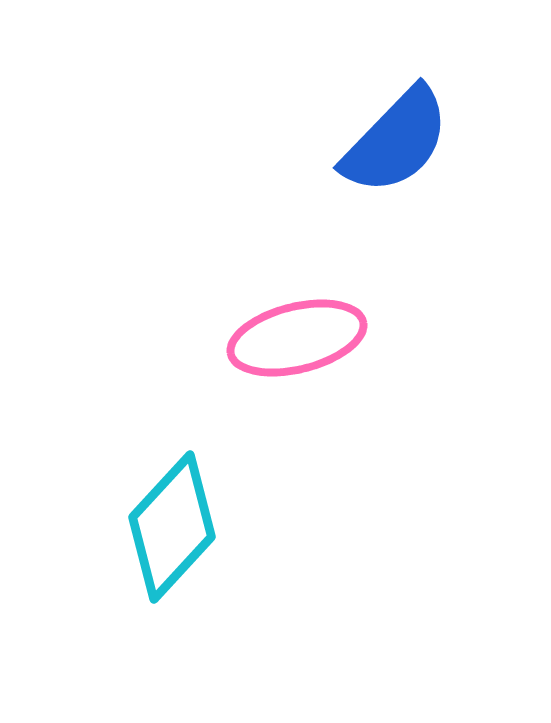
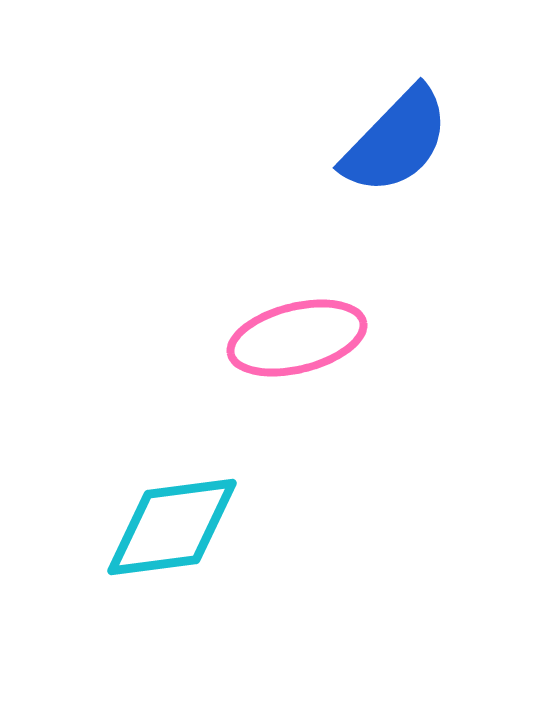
cyan diamond: rotated 40 degrees clockwise
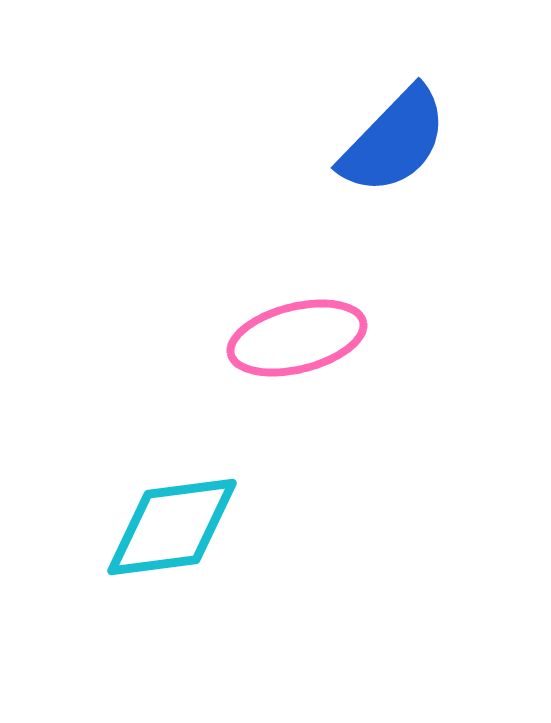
blue semicircle: moved 2 px left
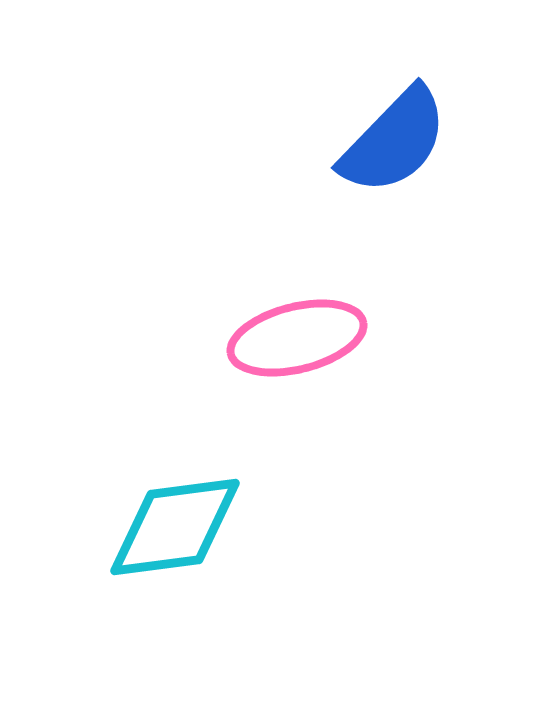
cyan diamond: moved 3 px right
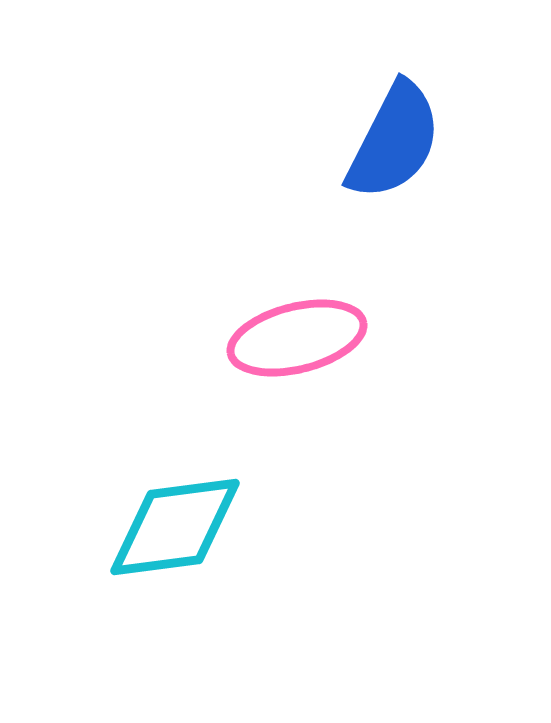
blue semicircle: rotated 17 degrees counterclockwise
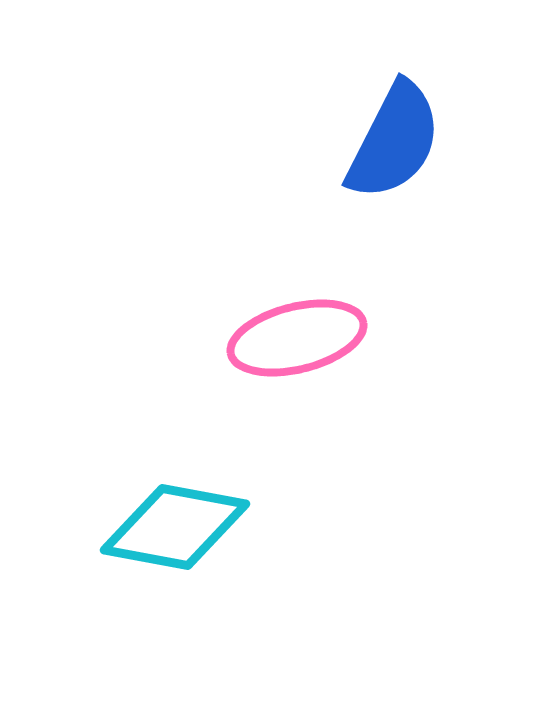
cyan diamond: rotated 18 degrees clockwise
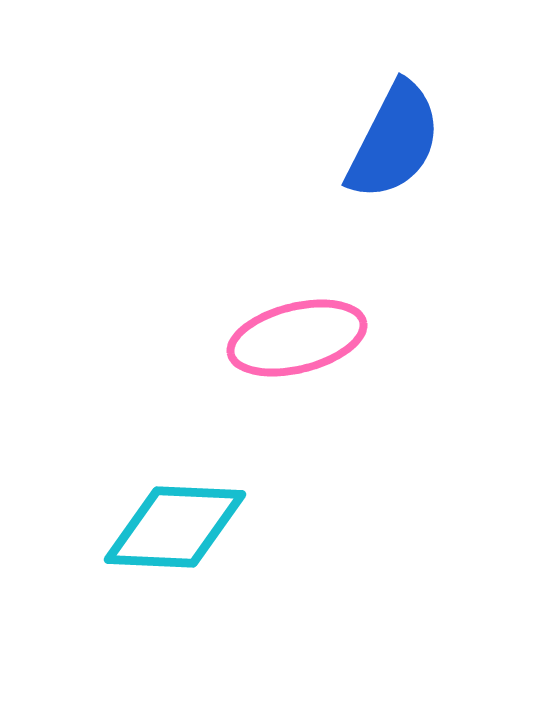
cyan diamond: rotated 8 degrees counterclockwise
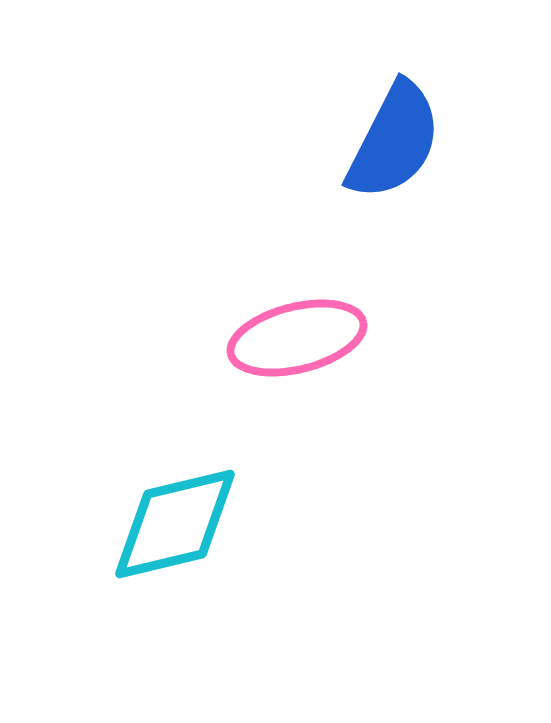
cyan diamond: moved 3 px up; rotated 16 degrees counterclockwise
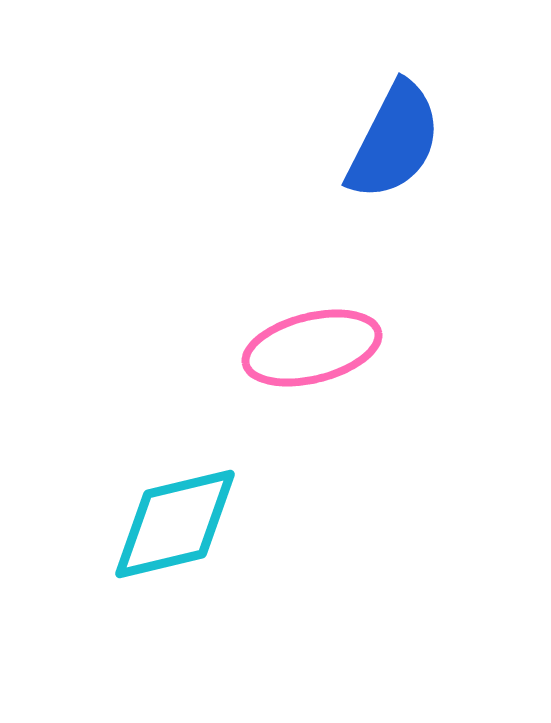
pink ellipse: moved 15 px right, 10 px down
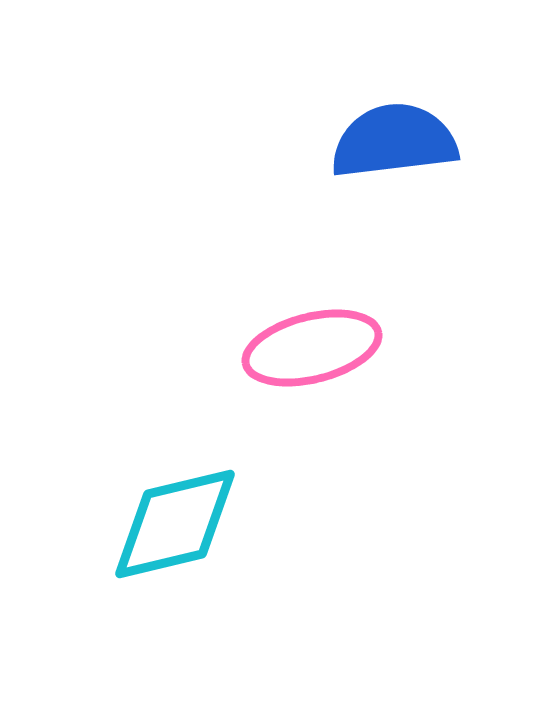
blue semicircle: rotated 124 degrees counterclockwise
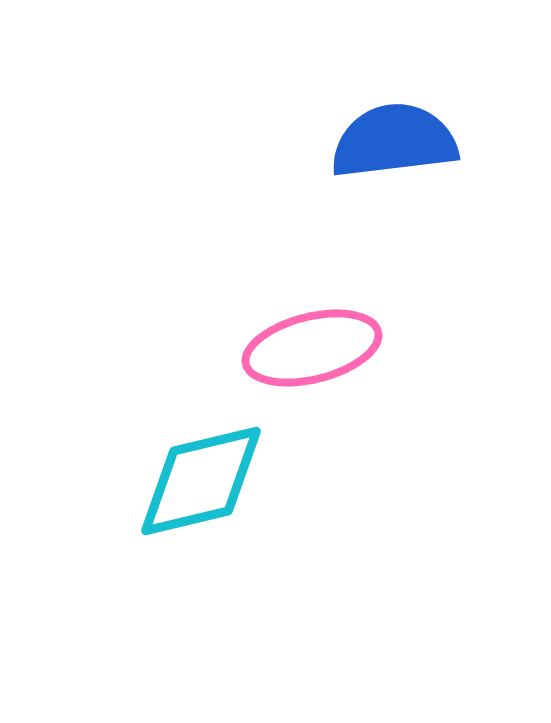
cyan diamond: moved 26 px right, 43 px up
